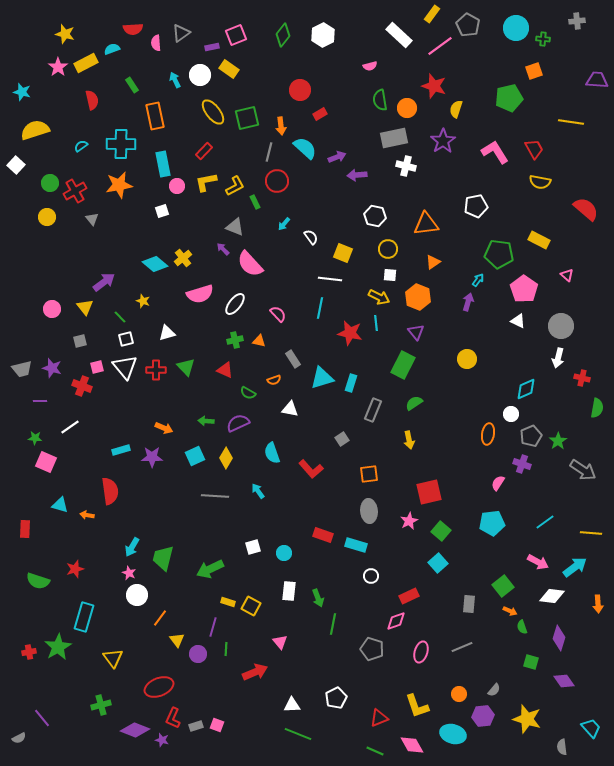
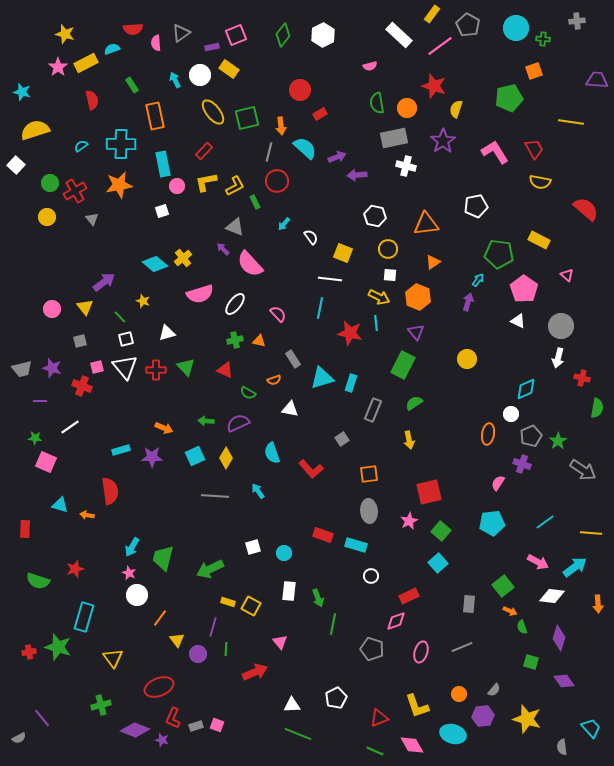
green semicircle at (380, 100): moved 3 px left, 3 px down
green star at (58, 647): rotated 24 degrees counterclockwise
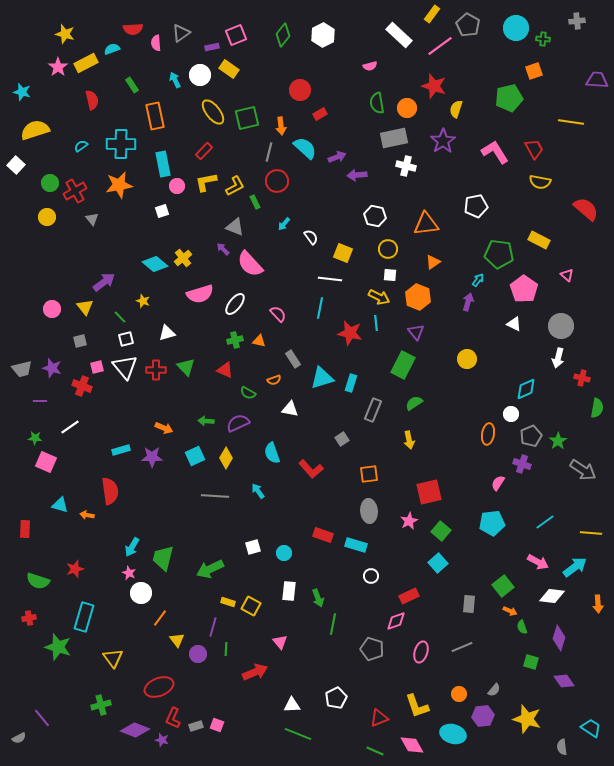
white triangle at (518, 321): moved 4 px left, 3 px down
white circle at (137, 595): moved 4 px right, 2 px up
red cross at (29, 652): moved 34 px up
cyan trapezoid at (591, 728): rotated 15 degrees counterclockwise
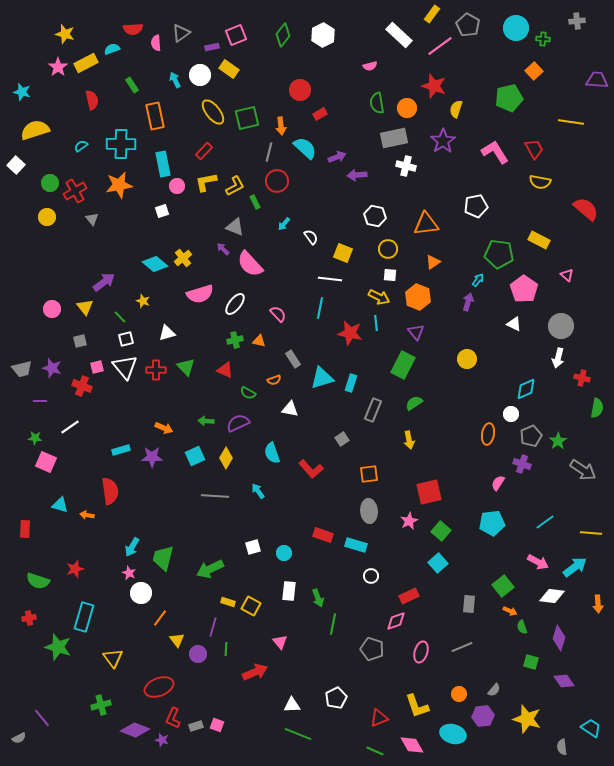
orange square at (534, 71): rotated 24 degrees counterclockwise
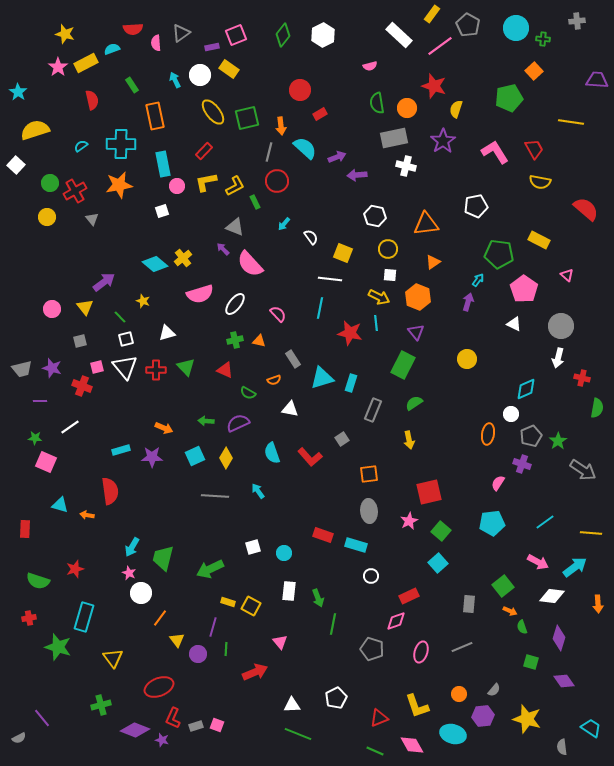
cyan star at (22, 92): moved 4 px left; rotated 18 degrees clockwise
red L-shape at (311, 469): moved 1 px left, 12 px up
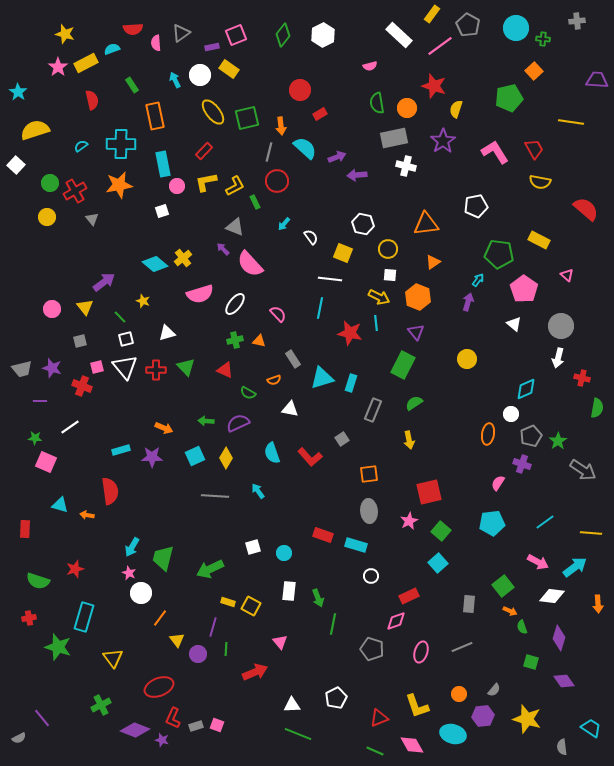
white hexagon at (375, 216): moved 12 px left, 8 px down
white triangle at (514, 324): rotated 14 degrees clockwise
green cross at (101, 705): rotated 12 degrees counterclockwise
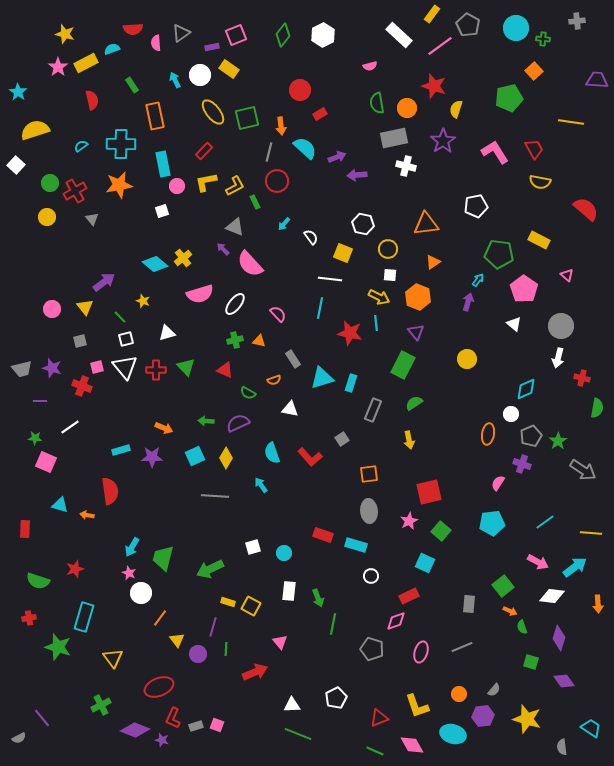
cyan arrow at (258, 491): moved 3 px right, 6 px up
cyan square at (438, 563): moved 13 px left; rotated 24 degrees counterclockwise
